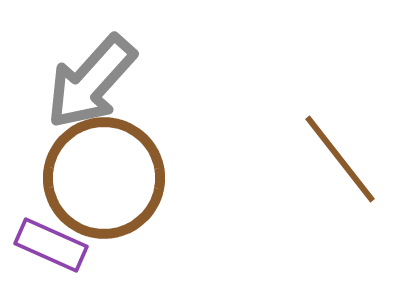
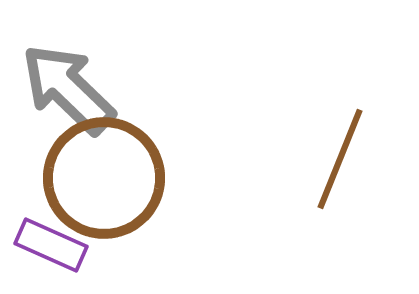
gray arrow: moved 23 px left, 7 px down; rotated 92 degrees clockwise
brown line: rotated 60 degrees clockwise
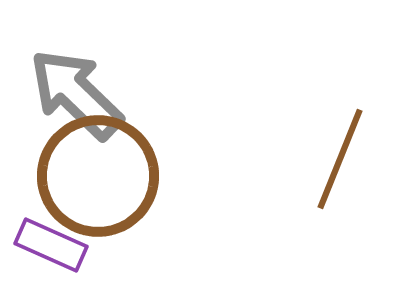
gray arrow: moved 8 px right, 5 px down
brown circle: moved 6 px left, 2 px up
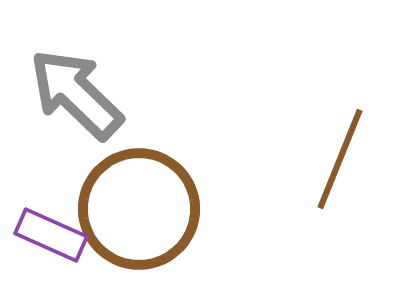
brown circle: moved 41 px right, 33 px down
purple rectangle: moved 10 px up
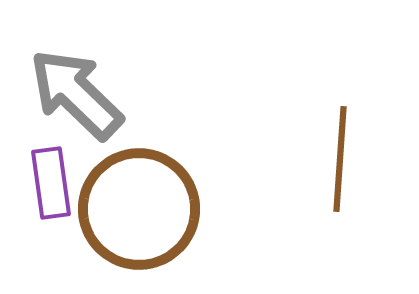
brown line: rotated 18 degrees counterclockwise
purple rectangle: moved 52 px up; rotated 58 degrees clockwise
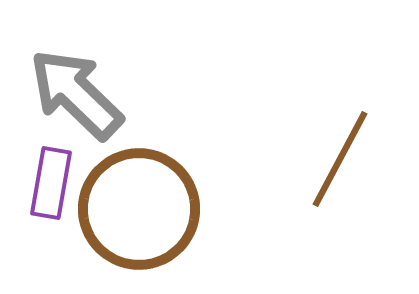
brown line: rotated 24 degrees clockwise
purple rectangle: rotated 18 degrees clockwise
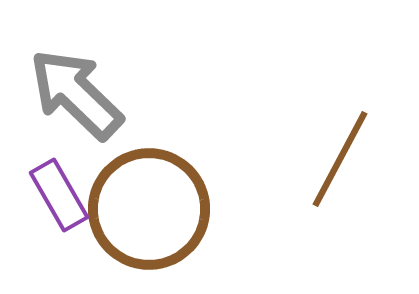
purple rectangle: moved 8 px right, 12 px down; rotated 40 degrees counterclockwise
brown circle: moved 10 px right
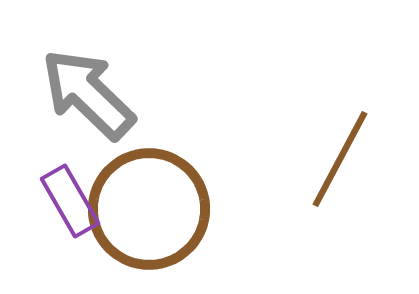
gray arrow: moved 12 px right
purple rectangle: moved 11 px right, 6 px down
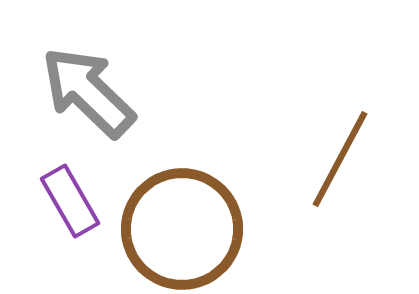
gray arrow: moved 2 px up
brown circle: moved 33 px right, 20 px down
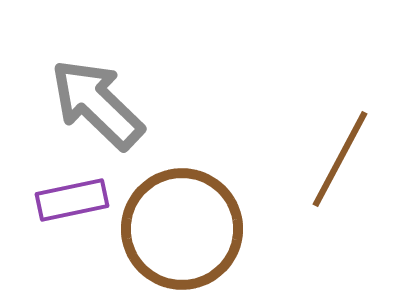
gray arrow: moved 9 px right, 12 px down
purple rectangle: moved 2 px right, 1 px up; rotated 72 degrees counterclockwise
